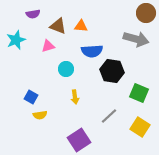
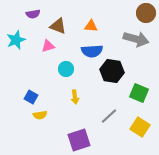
orange triangle: moved 10 px right
purple square: rotated 15 degrees clockwise
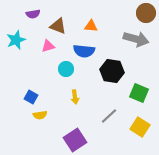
blue semicircle: moved 8 px left; rotated 10 degrees clockwise
purple square: moved 4 px left; rotated 15 degrees counterclockwise
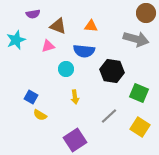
yellow semicircle: rotated 40 degrees clockwise
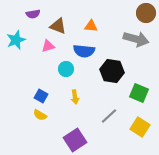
blue square: moved 10 px right, 1 px up
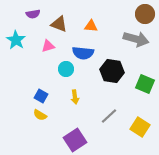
brown circle: moved 1 px left, 1 px down
brown triangle: moved 1 px right, 2 px up
cyan star: rotated 18 degrees counterclockwise
blue semicircle: moved 1 px left, 2 px down
green square: moved 6 px right, 9 px up
